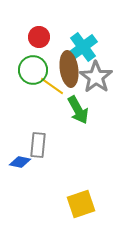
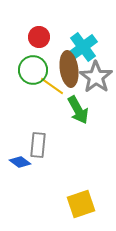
blue diamond: rotated 25 degrees clockwise
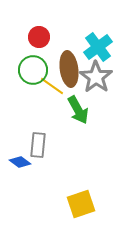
cyan cross: moved 15 px right
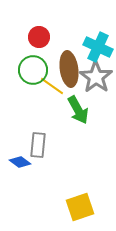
cyan cross: rotated 28 degrees counterclockwise
yellow square: moved 1 px left, 3 px down
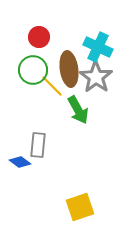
yellow line: rotated 10 degrees clockwise
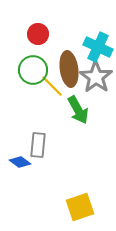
red circle: moved 1 px left, 3 px up
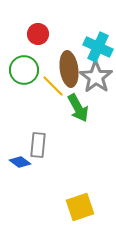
green circle: moved 9 px left
yellow line: moved 1 px right
green arrow: moved 2 px up
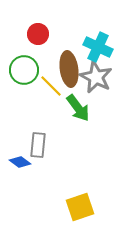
gray star: rotated 8 degrees counterclockwise
yellow line: moved 2 px left
green arrow: rotated 8 degrees counterclockwise
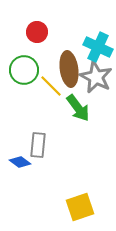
red circle: moved 1 px left, 2 px up
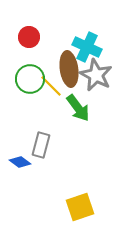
red circle: moved 8 px left, 5 px down
cyan cross: moved 11 px left
green circle: moved 6 px right, 9 px down
gray star: moved 2 px up
gray rectangle: moved 3 px right; rotated 10 degrees clockwise
